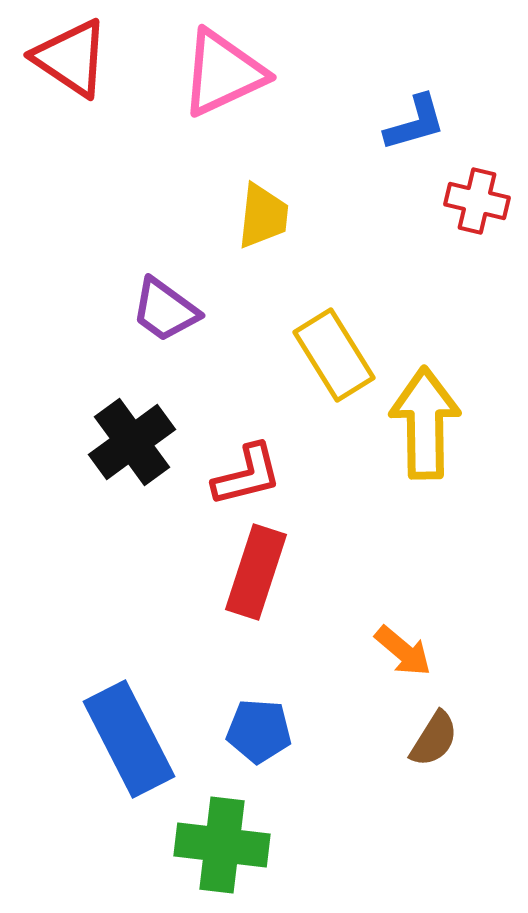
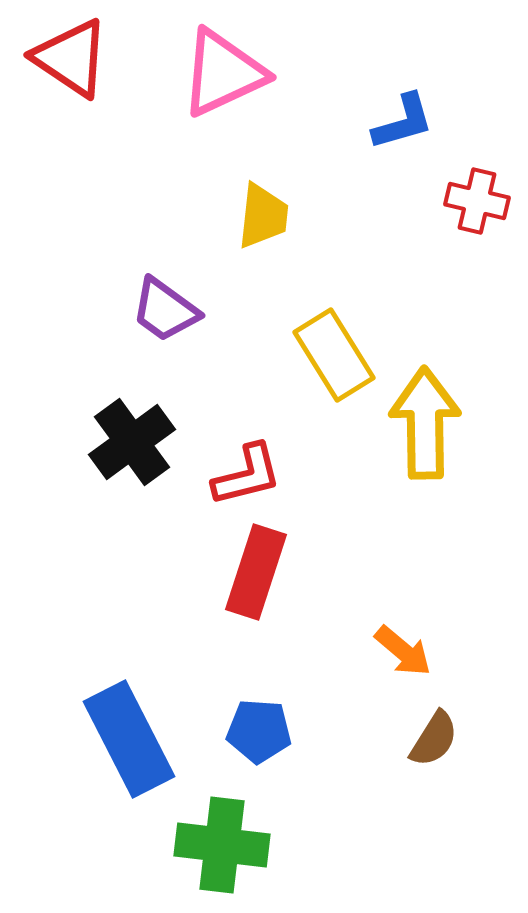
blue L-shape: moved 12 px left, 1 px up
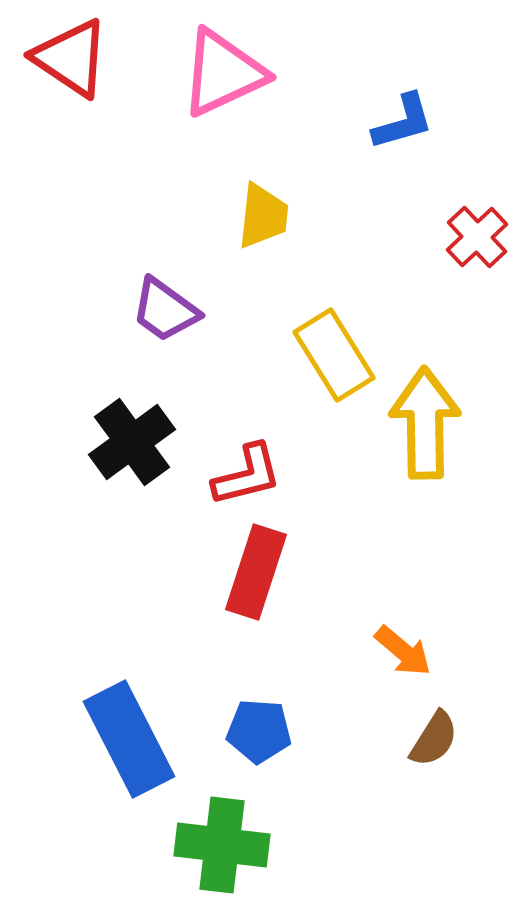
red cross: moved 36 px down; rotated 34 degrees clockwise
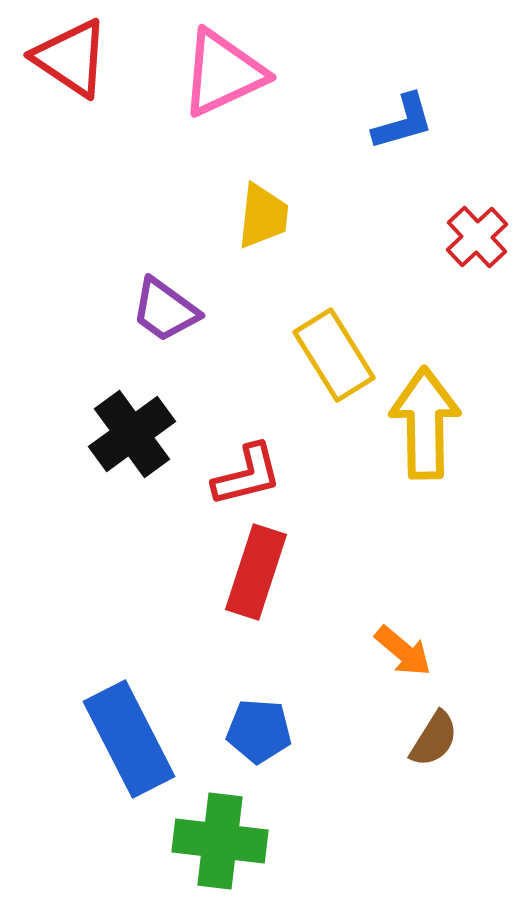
black cross: moved 8 px up
green cross: moved 2 px left, 4 px up
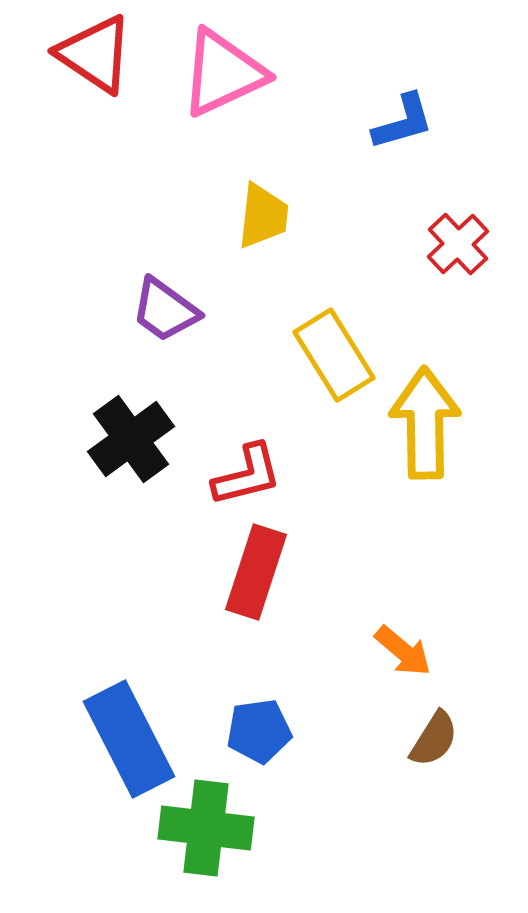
red triangle: moved 24 px right, 4 px up
red cross: moved 19 px left, 7 px down
black cross: moved 1 px left, 5 px down
blue pentagon: rotated 12 degrees counterclockwise
green cross: moved 14 px left, 13 px up
